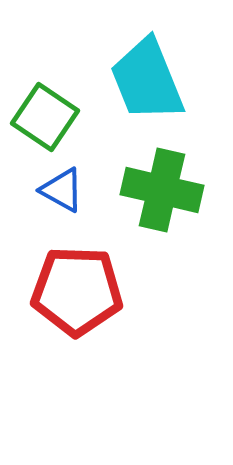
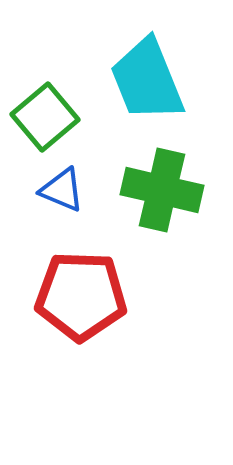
green square: rotated 16 degrees clockwise
blue triangle: rotated 6 degrees counterclockwise
red pentagon: moved 4 px right, 5 px down
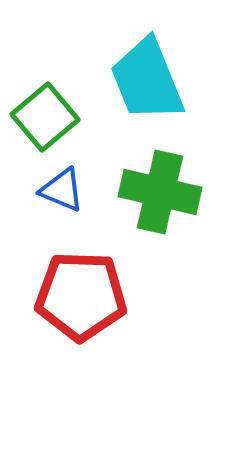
green cross: moved 2 px left, 2 px down
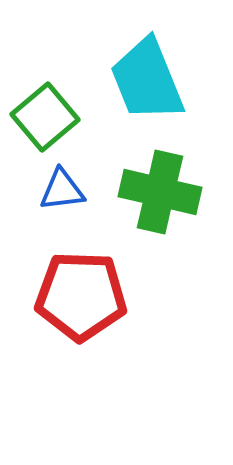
blue triangle: rotated 30 degrees counterclockwise
